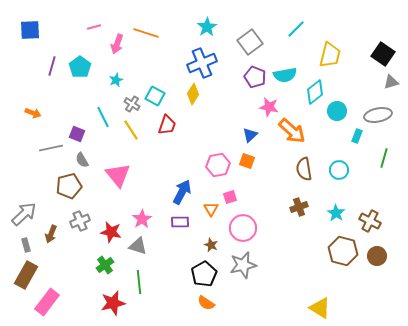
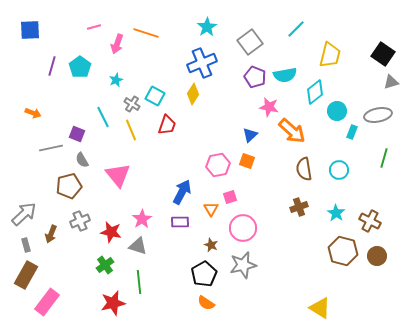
yellow line at (131, 130): rotated 10 degrees clockwise
cyan rectangle at (357, 136): moved 5 px left, 4 px up
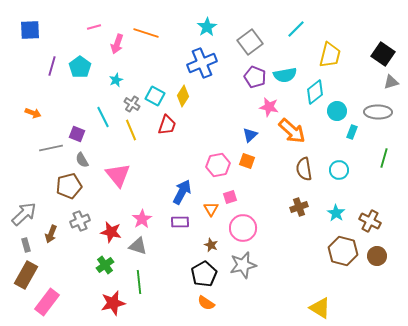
yellow diamond at (193, 94): moved 10 px left, 2 px down
gray ellipse at (378, 115): moved 3 px up; rotated 12 degrees clockwise
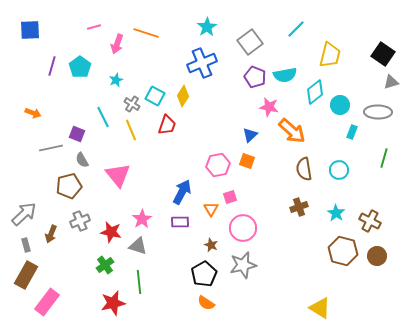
cyan circle at (337, 111): moved 3 px right, 6 px up
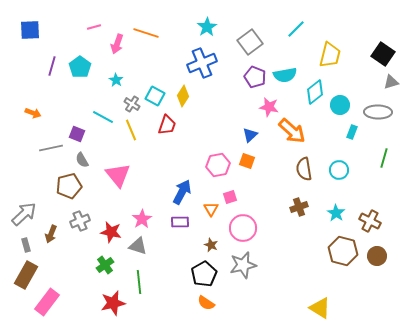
cyan star at (116, 80): rotated 16 degrees counterclockwise
cyan line at (103, 117): rotated 35 degrees counterclockwise
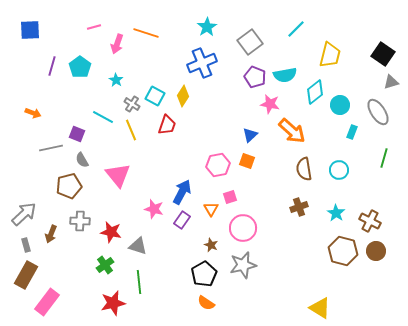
pink star at (269, 107): moved 1 px right, 3 px up
gray ellipse at (378, 112): rotated 56 degrees clockwise
pink star at (142, 219): moved 12 px right, 10 px up; rotated 24 degrees counterclockwise
gray cross at (80, 221): rotated 24 degrees clockwise
purple rectangle at (180, 222): moved 2 px right, 2 px up; rotated 54 degrees counterclockwise
brown circle at (377, 256): moved 1 px left, 5 px up
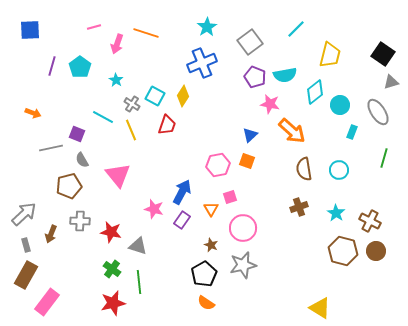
green cross at (105, 265): moved 7 px right, 4 px down; rotated 18 degrees counterclockwise
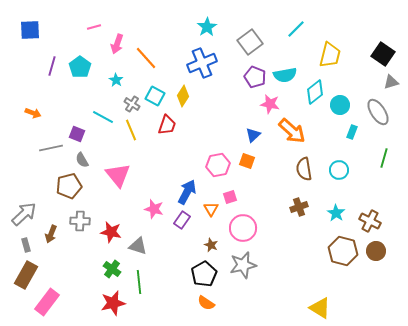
orange line at (146, 33): moved 25 px down; rotated 30 degrees clockwise
blue triangle at (250, 135): moved 3 px right
blue arrow at (182, 192): moved 5 px right
